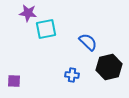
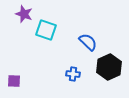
purple star: moved 4 px left, 1 px down; rotated 12 degrees clockwise
cyan square: moved 1 px down; rotated 30 degrees clockwise
black hexagon: rotated 10 degrees counterclockwise
blue cross: moved 1 px right, 1 px up
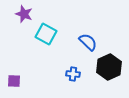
cyan square: moved 4 px down; rotated 10 degrees clockwise
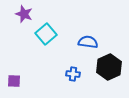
cyan square: rotated 20 degrees clockwise
blue semicircle: rotated 36 degrees counterclockwise
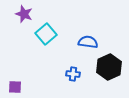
purple square: moved 1 px right, 6 px down
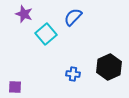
blue semicircle: moved 15 px left, 25 px up; rotated 54 degrees counterclockwise
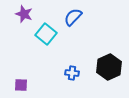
cyan square: rotated 10 degrees counterclockwise
blue cross: moved 1 px left, 1 px up
purple square: moved 6 px right, 2 px up
